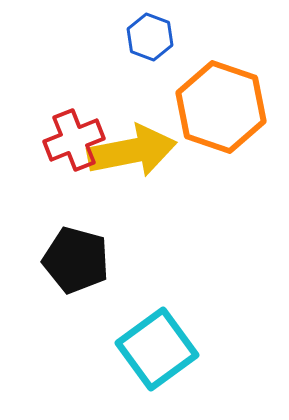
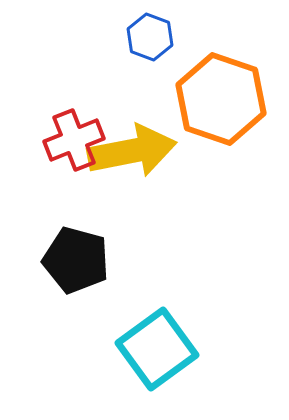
orange hexagon: moved 8 px up
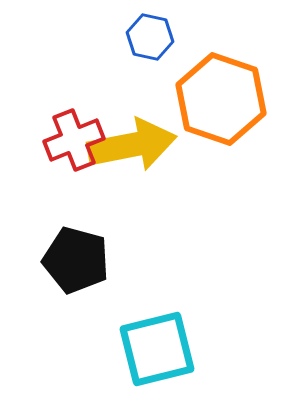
blue hexagon: rotated 9 degrees counterclockwise
yellow arrow: moved 6 px up
cyan square: rotated 22 degrees clockwise
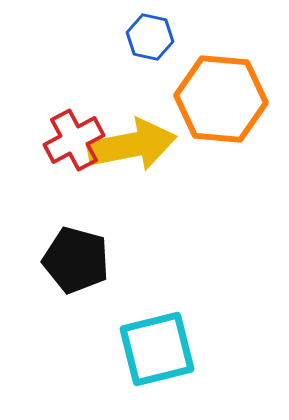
orange hexagon: rotated 14 degrees counterclockwise
red cross: rotated 6 degrees counterclockwise
